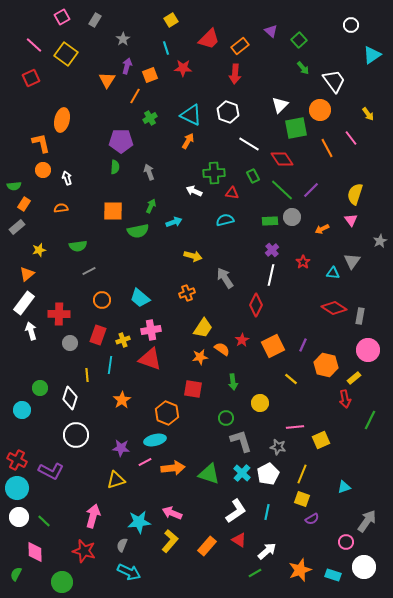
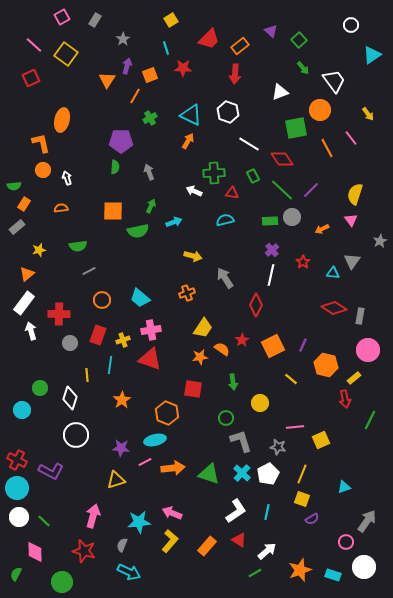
white triangle at (280, 105): moved 13 px up; rotated 24 degrees clockwise
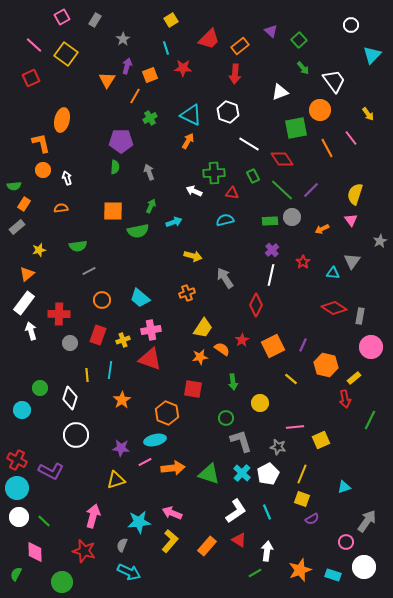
cyan triangle at (372, 55): rotated 12 degrees counterclockwise
pink circle at (368, 350): moved 3 px right, 3 px up
cyan line at (110, 365): moved 5 px down
cyan line at (267, 512): rotated 35 degrees counterclockwise
white arrow at (267, 551): rotated 42 degrees counterclockwise
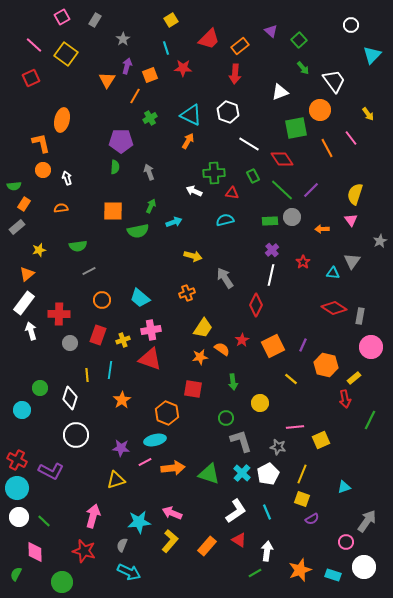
orange arrow at (322, 229): rotated 24 degrees clockwise
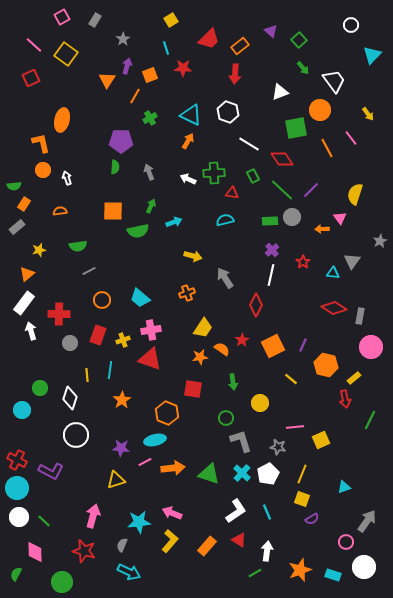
white arrow at (194, 191): moved 6 px left, 12 px up
orange semicircle at (61, 208): moved 1 px left, 3 px down
pink triangle at (351, 220): moved 11 px left, 2 px up
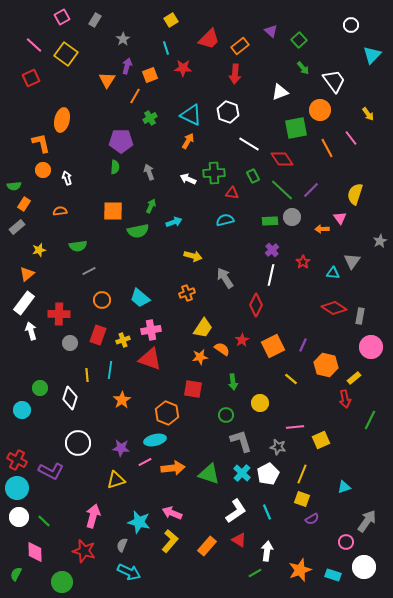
green circle at (226, 418): moved 3 px up
white circle at (76, 435): moved 2 px right, 8 px down
cyan star at (139, 522): rotated 20 degrees clockwise
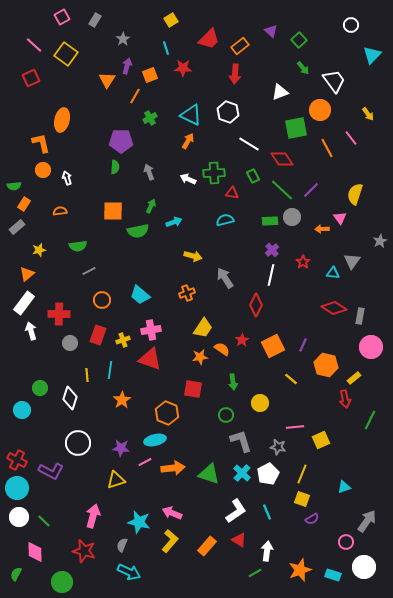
cyan trapezoid at (140, 298): moved 3 px up
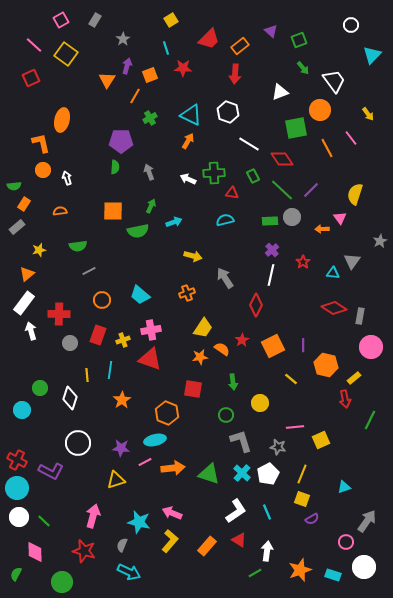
pink square at (62, 17): moved 1 px left, 3 px down
green square at (299, 40): rotated 21 degrees clockwise
purple line at (303, 345): rotated 24 degrees counterclockwise
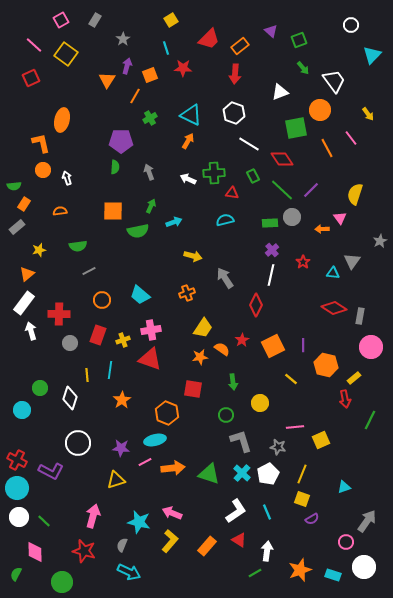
white hexagon at (228, 112): moved 6 px right, 1 px down
green rectangle at (270, 221): moved 2 px down
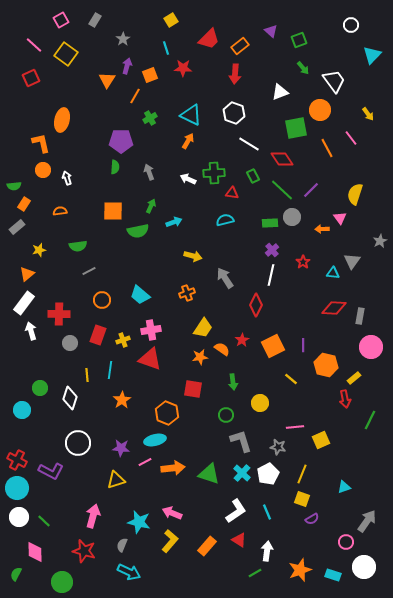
red diamond at (334, 308): rotated 30 degrees counterclockwise
